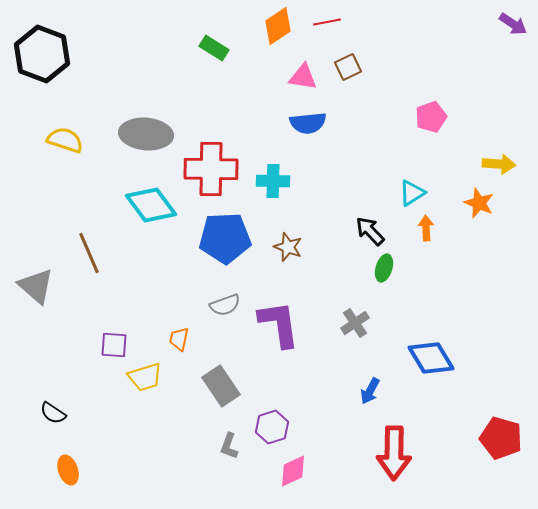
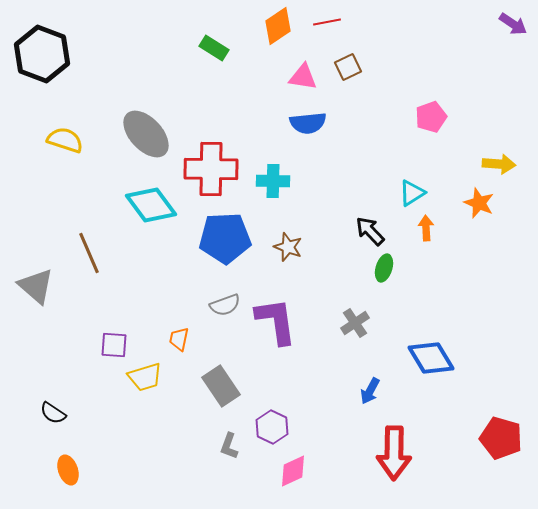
gray ellipse: rotated 42 degrees clockwise
purple L-shape: moved 3 px left, 3 px up
purple hexagon: rotated 16 degrees counterclockwise
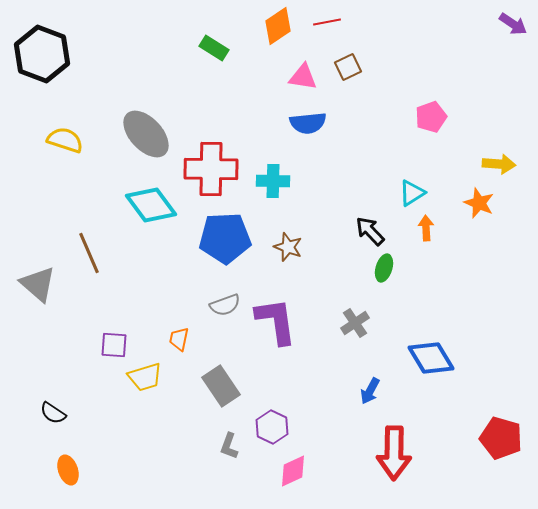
gray triangle: moved 2 px right, 2 px up
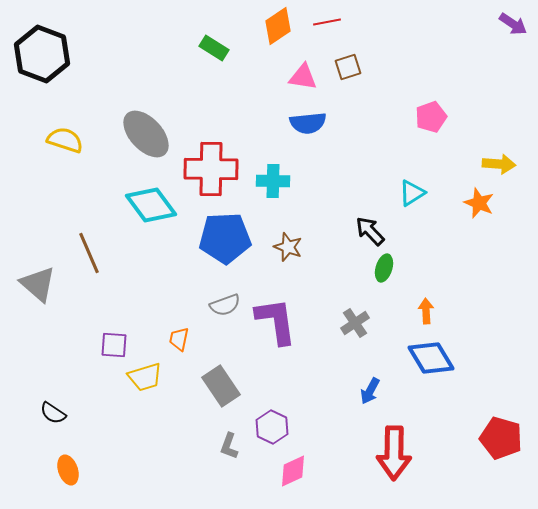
brown square: rotated 8 degrees clockwise
orange arrow: moved 83 px down
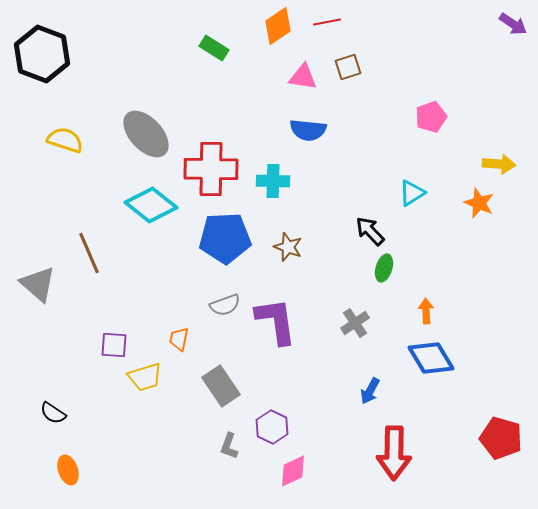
blue semicircle: moved 7 px down; rotated 12 degrees clockwise
cyan diamond: rotated 15 degrees counterclockwise
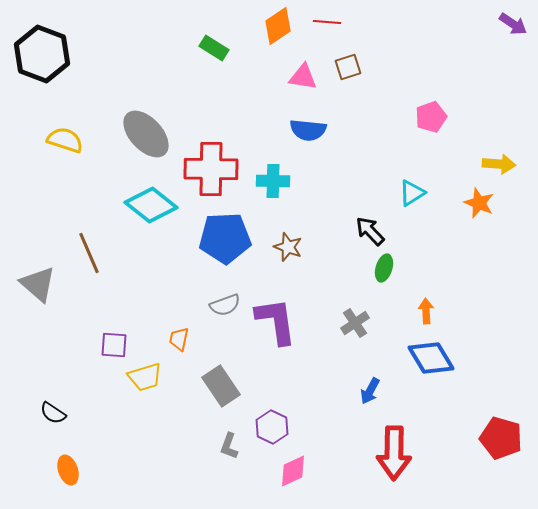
red line: rotated 16 degrees clockwise
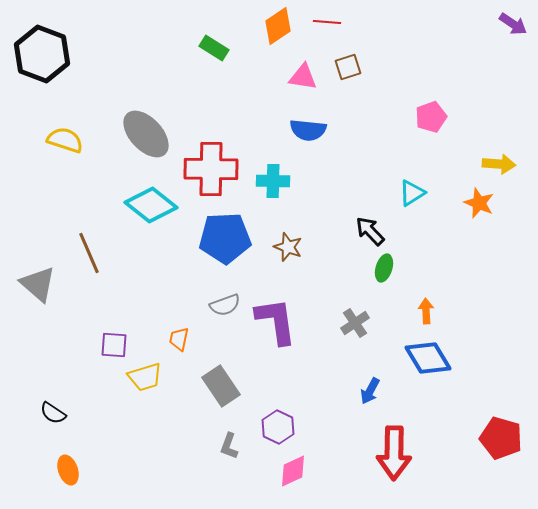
blue diamond: moved 3 px left
purple hexagon: moved 6 px right
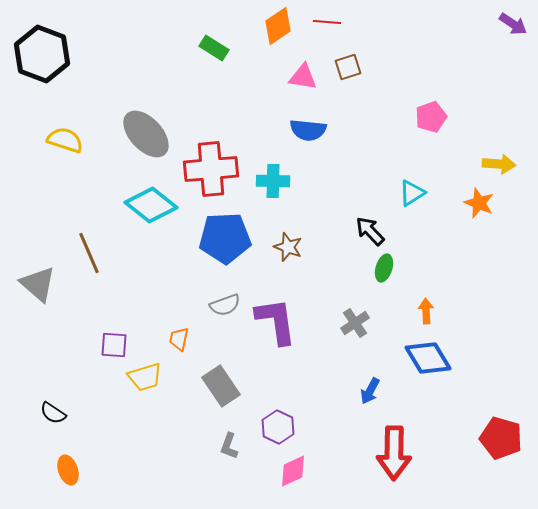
red cross: rotated 6 degrees counterclockwise
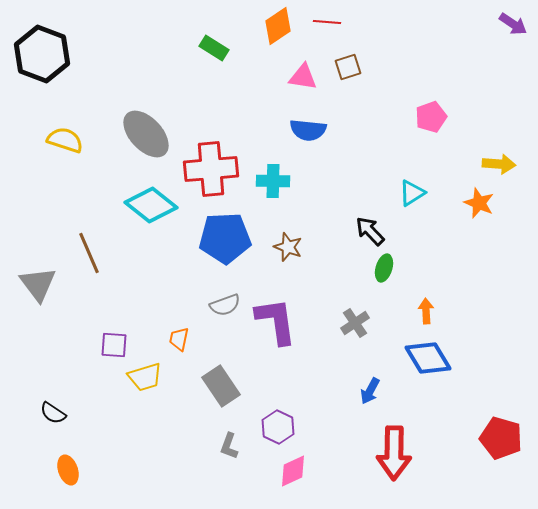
gray triangle: rotated 12 degrees clockwise
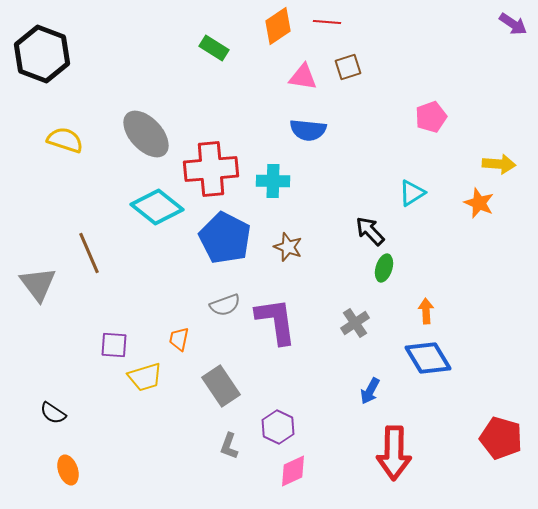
cyan diamond: moved 6 px right, 2 px down
blue pentagon: rotated 30 degrees clockwise
